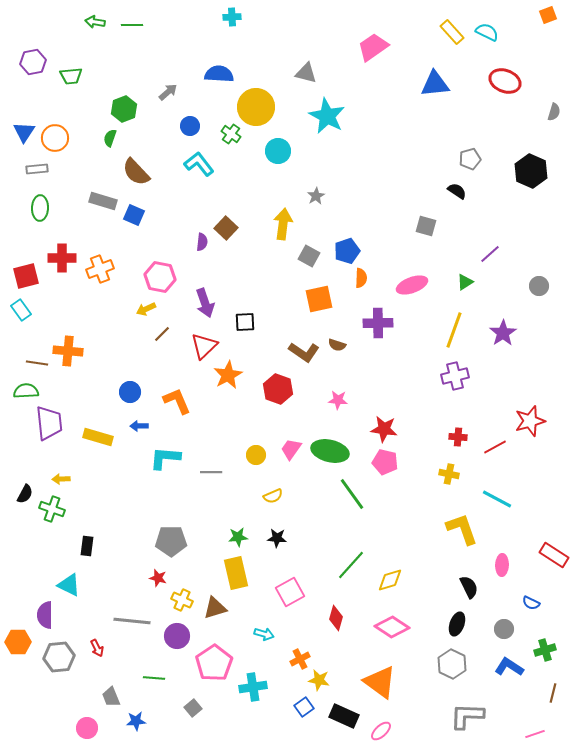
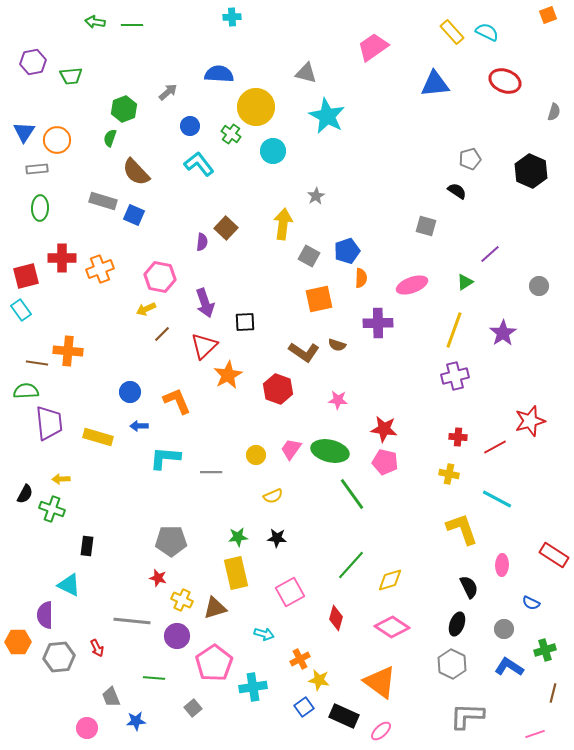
orange circle at (55, 138): moved 2 px right, 2 px down
cyan circle at (278, 151): moved 5 px left
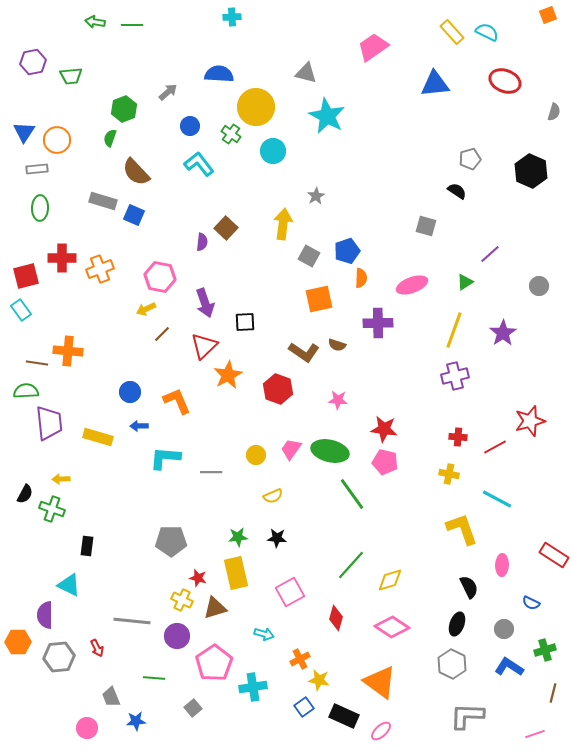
red star at (158, 578): moved 40 px right
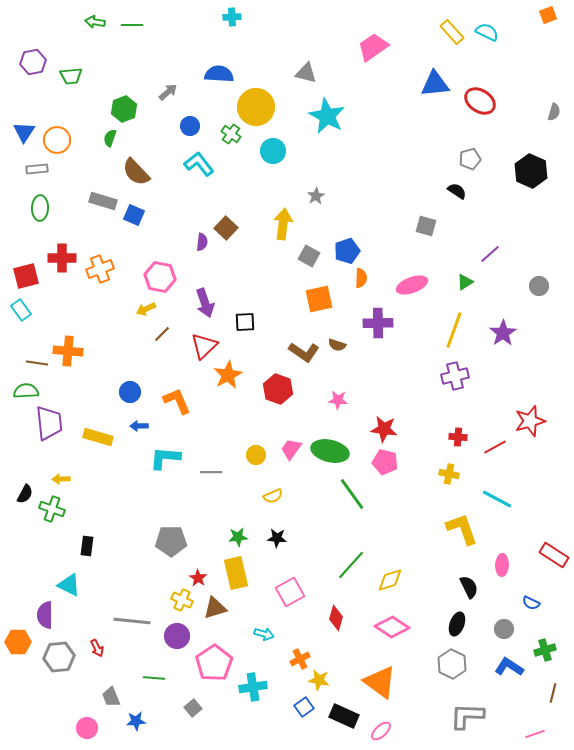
red ellipse at (505, 81): moved 25 px left, 20 px down; rotated 12 degrees clockwise
red star at (198, 578): rotated 18 degrees clockwise
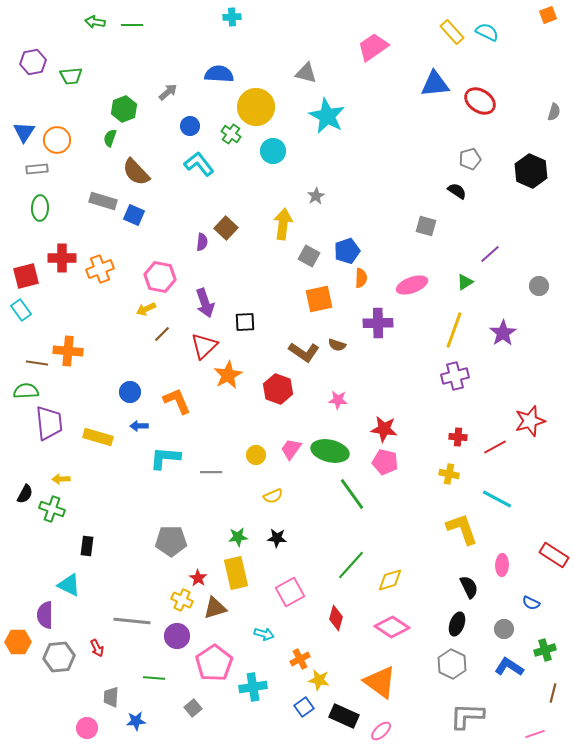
gray trapezoid at (111, 697): rotated 25 degrees clockwise
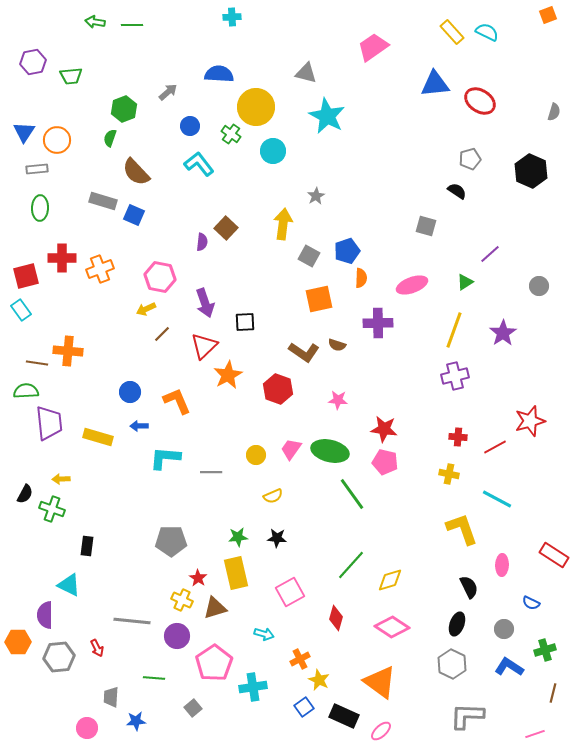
yellow star at (319, 680): rotated 15 degrees clockwise
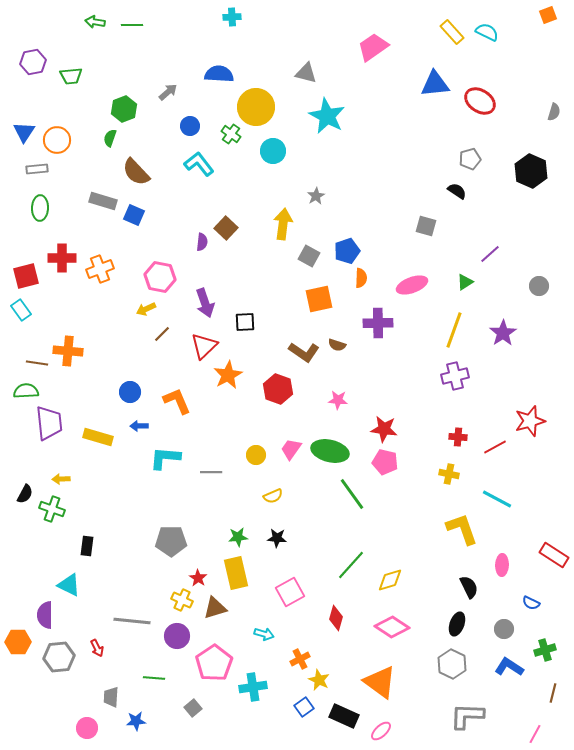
pink line at (535, 734): rotated 42 degrees counterclockwise
